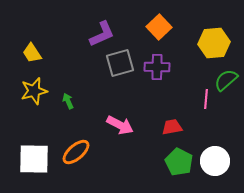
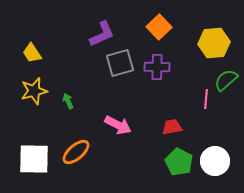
pink arrow: moved 2 px left
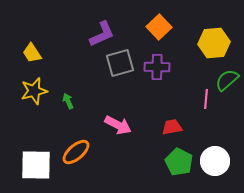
green semicircle: moved 1 px right
white square: moved 2 px right, 6 px down
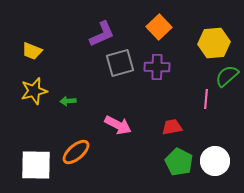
yellow trapezoid: moved 2 px up; rotated 35 degrees counterclockwise
green semicircle: moved 4 px up
green arrow: rotated 70 degrees counterclockwise
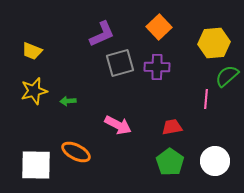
orange ellipse: rotated 68 degrees clockwise
green pentagon: moved 9 px left; rotated 8 degrees clockwise
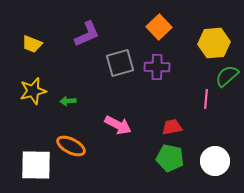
purple L-shape: moved 15 px left
yellow trapezoid: moved 7 px up
yellow star: moved 1 px left
orange ellipse: moved 5 px left, 6 px up
green pentagon: moved 4 px up; rotated 24 degrees counterclockwise
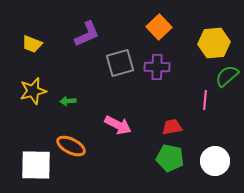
pink line: moved 1 px left, 1 px down
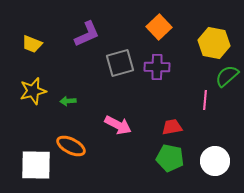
yellow hexagon: rotated 16 degrees clockwise
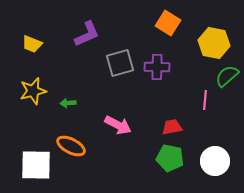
orange square: moved 9 px right, 4 px up; rotated 15 degrees counterclockwise
green arrow: moved 2 px down
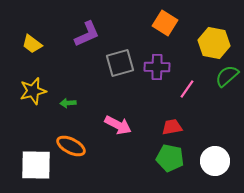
orange square: moved 3 px left
yellow trapezoid: rotated 15 degrees clockwise
pink line: moved 18 px left, 11 px up; rotated 30 degrees clockwise
